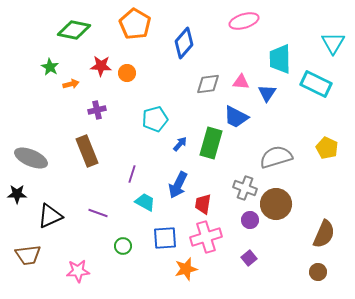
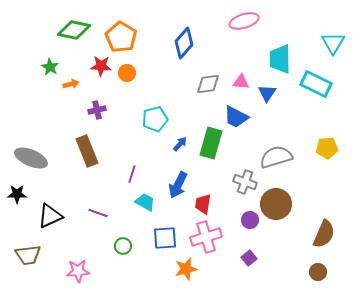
orange pentagon at (135, 24): moved 14 px left, 13 px down
yellow pentagon at (327, 148): rotated 30 degrees counterclockwise
gray cross at (245, 188): moved 6 px up
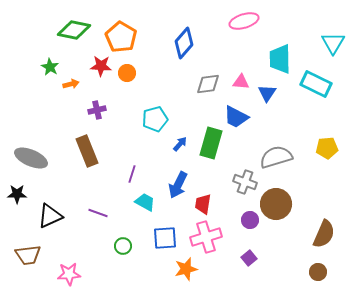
pink star at (78, 271): moved 9 px left, 3 px down
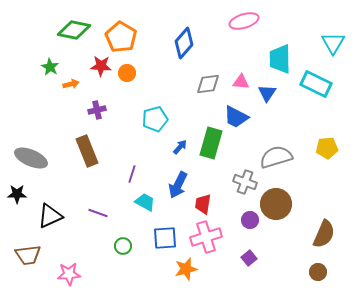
blue arrow at (180, 144): moved 3 px down
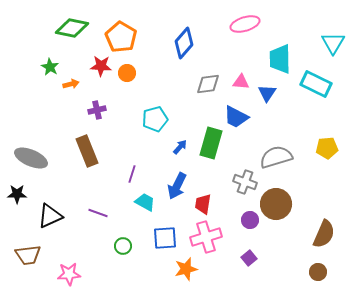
pink ellipse at (244, 21): moved 1 px right, 3 px down
green diamond at (74, 30): moved 2 px left, 2 px up
blue arrow at (178, 185): moved 1 px left, 1 px down
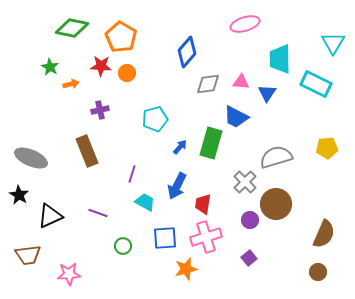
blue diamond at (184, 43): moved 3 px right, 9 px down
purple cross at (97, 110): moved 3 px right
gray cross at (245, 182): rotated 25 degrees clockwise
black star at (17, 194): moved 2 px right, 1 px down; rotated 30 degrees clockwise
